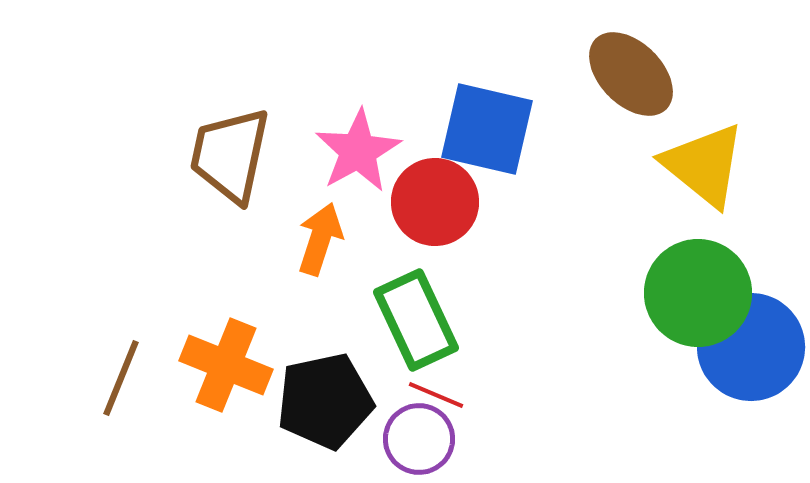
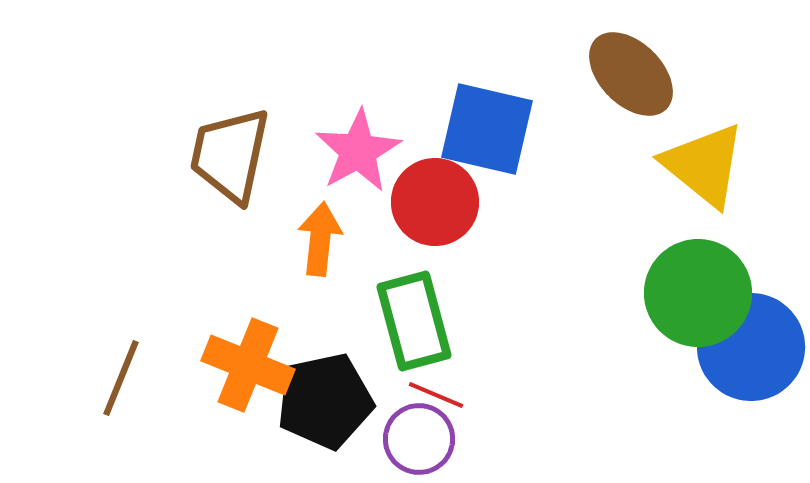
orange arrow: rotated 12 degrees counterclockwise
green rectangle: moved 2 px left, 1 px down; rotated 10 degrees clockwise
orange cross: moved 22 px right
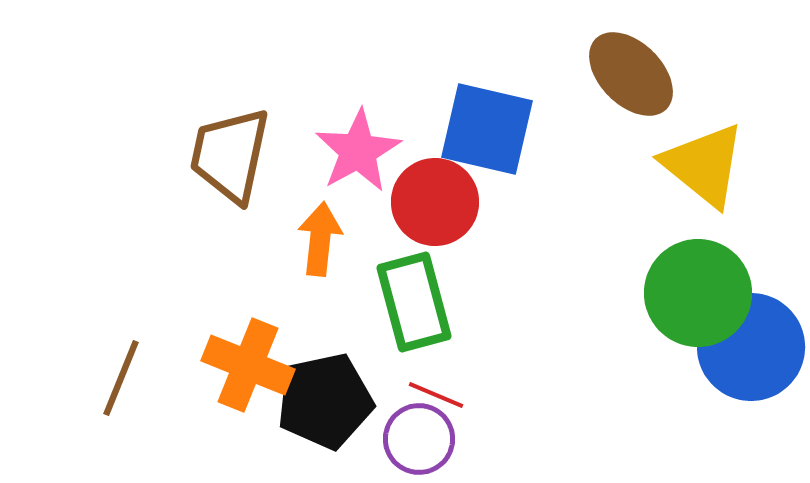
green rectangle: moved 19 px up
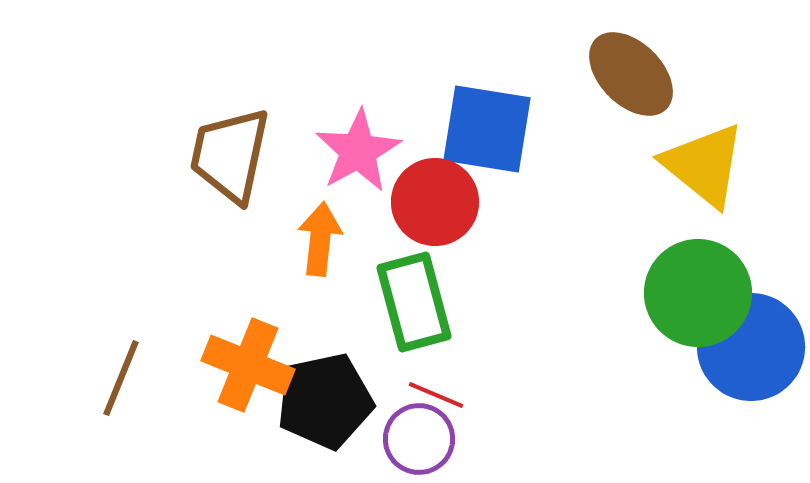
blue square: rotated 4 degrees counterclockwise
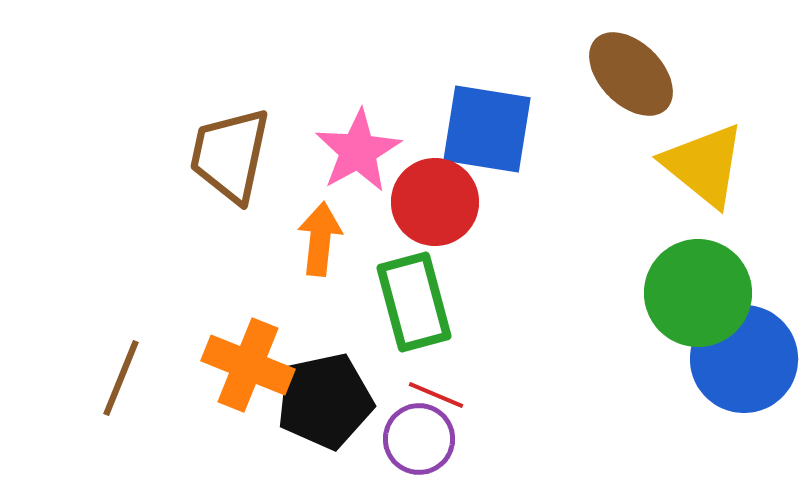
blue circle: moved 7 px left, 12 px down
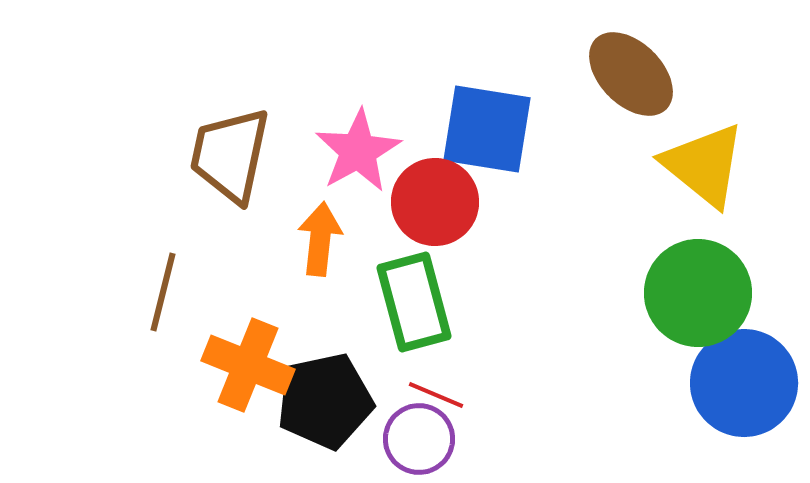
blue circle: moved 24 px down
brown line: moved 42 px right, 86 px up; rotated 8 degrees counterclockwise
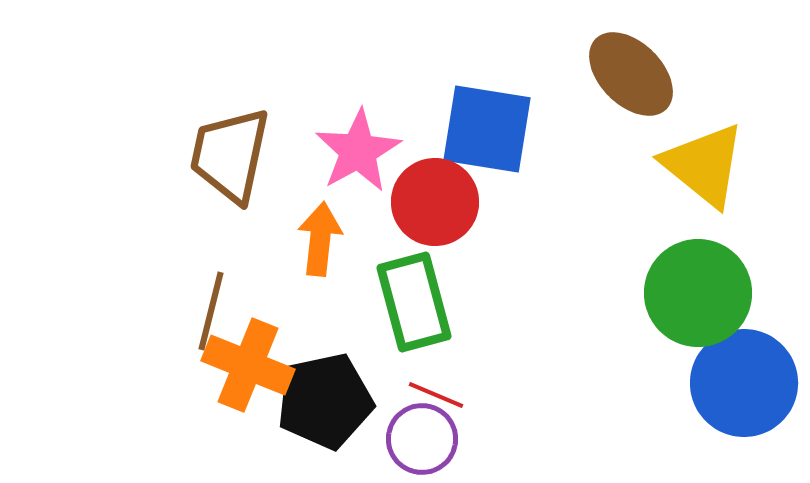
brown line: moved 48 px right, 19 px down
purple circle: moved 3 px right
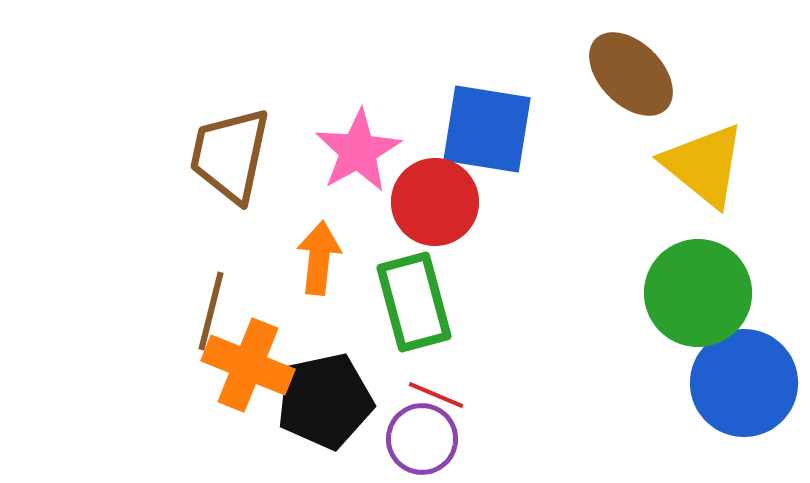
orange arrow: moved 1 px left, 19 px down
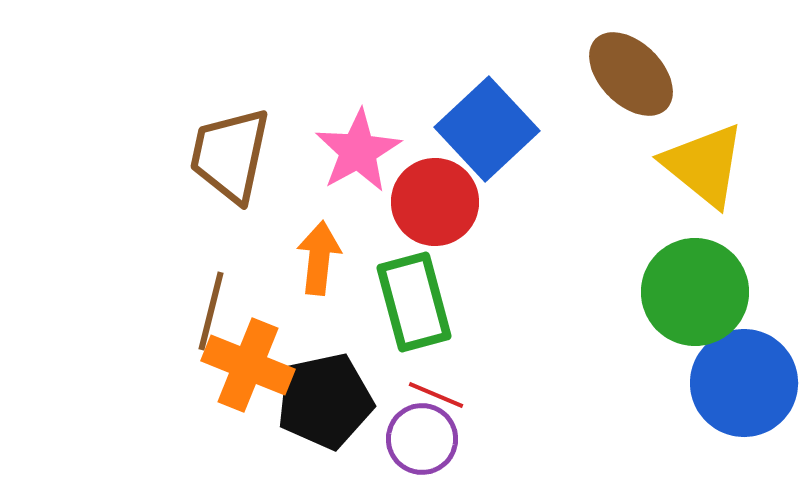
blue square: rotated 38 degrees clockwise
green circle: moved 3 px left, 1 px up
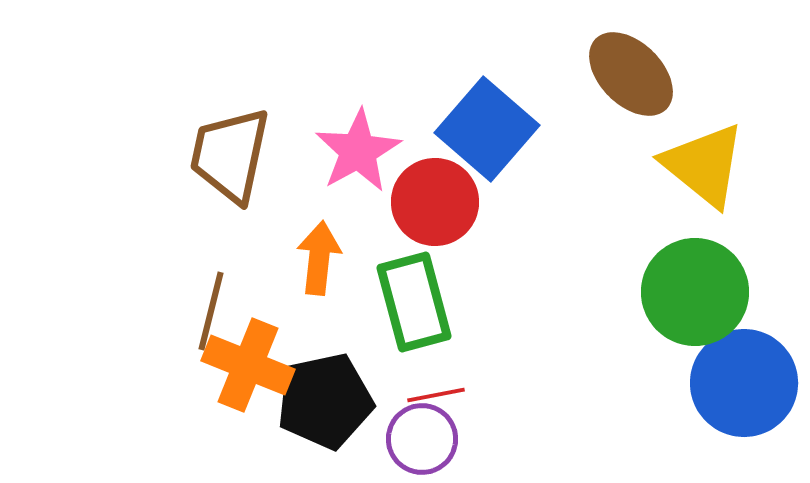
blue square: rotated 6 degrees counterclockwise
red line: rotated 34 degrees counterclockwise
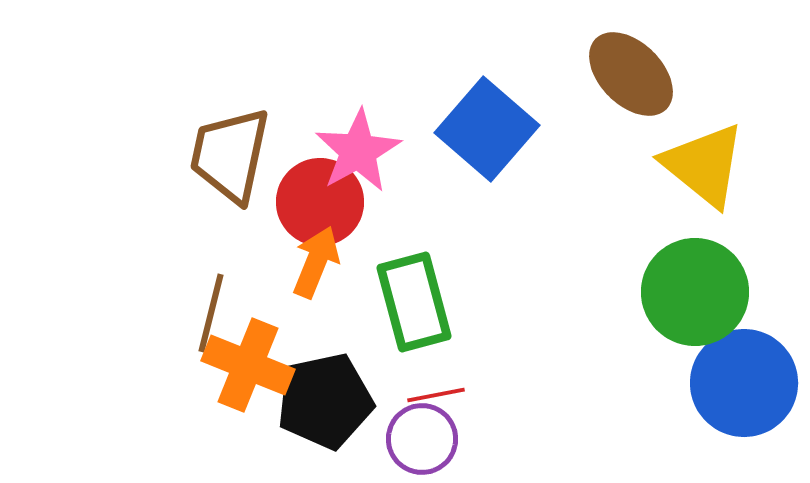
red circle: moved 115 px left
orange arrow: moved 3 px left, 4 px down; rotated 16 degrees clockwise
brown line: moved 2 px down
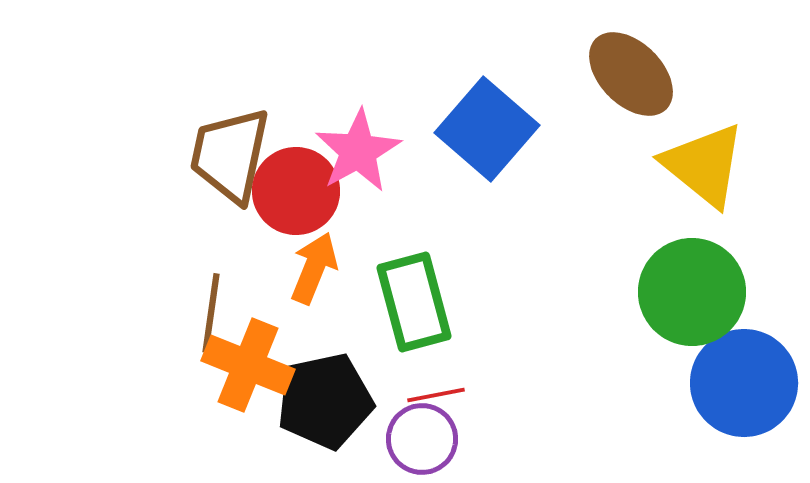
red circle: moved 24 px left, 11 px up
orange arrow: moved 2 px left, 6 px down
green circle: moved 3 px left
brown line: rotated 6 degrees counterclockwise
